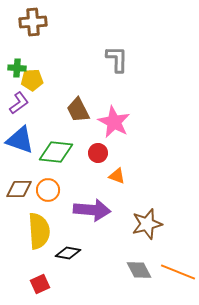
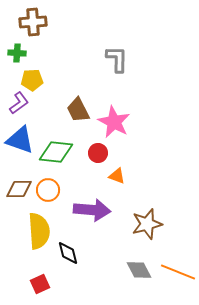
green cross: moved 15 px up
black diamond: rotated 65 degrees clockwise
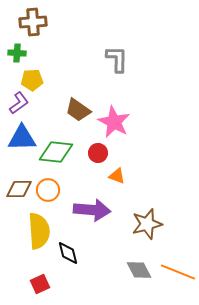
brown trapezoid: rotated 28 degrees counterclockwise
blue triangle: moved 2 px right, 2 px up; rotated 20 degrees counterclockwise
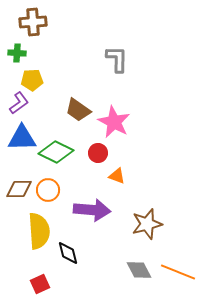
green diamond: rotated 20 degrees clockwise
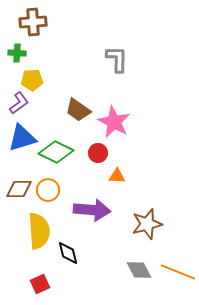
blue triangle: rotated 16 degrees counterclockwise
orange triangle: rotated 18 degrees counterclockwise
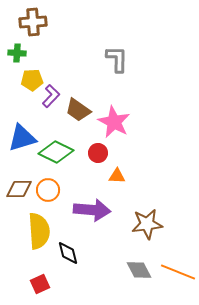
purple L-shape: moved 32 px right, 7 px up; rotated 10 degrees counterclockwise
brown star: rotated 8 degrees clockwise
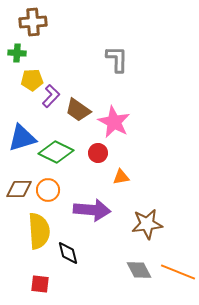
orange triangle: moved 4 px right, 1 px down; rotated 12 degrees counterclockwise
red square: rotated 30 degrees clockwise
